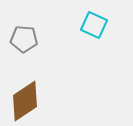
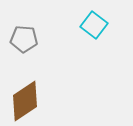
cyan square: rotated 12 degrees clockwise
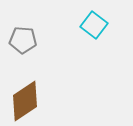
gray pentagon: moved 1 px left, 1 px down
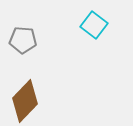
brown diamond: rotated 12 degrees counterclockwise
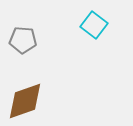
brown diamond: rotated 27 degrees clockwise
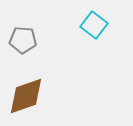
brown diamond: moved 1 px right, 5 px up
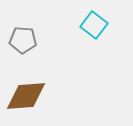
brown diamond: rotated 15 degrees clockwise
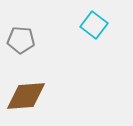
gray pentagon: moved 2 px left
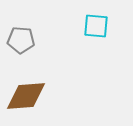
cyan square: moved 2 px right, 1 px down; rotated 32 degrees counterclockwise
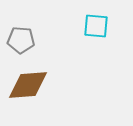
brown diamond: moved 2 px right, 11 px up
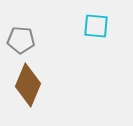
brown diamond: rotated 63 degrees counterclockwise
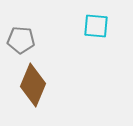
brown diamond: moved 5 px right
